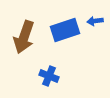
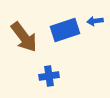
brown arrow: rotated 56 degrees counterclockwise
blue cross: rotated 30 degrees counterclockwise
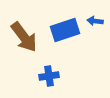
blue arrow: rotated 14 degrees clockwise
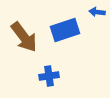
blue arrow: moved 2 px right, 9 px up
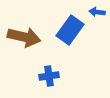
blue rectangle: moved 5 px right; rotated 36 degrees counterclockwise
brown arrow: rotated 40 degrees counterclockwise
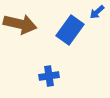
blue arrow: rotated 49 degrees counterclockwise
brown arrow: moved 4 px left, 13 px up
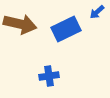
blue rectangle: moved 4 px left, 1 px up; rotated 28 degrees clockwise
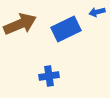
blue arrow: rotated 28 degrees clockwise
brown arrow: rotated 36 degrees counterclockwise
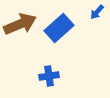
blue arrow: rotated 35 degrees counterclockwise
blue rectangle: moved 7 px left, 1 px up; rotated 16 degrees counterclockwise
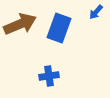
blue arrow: moved 1 px left
blue rectangle: rotated 28 degrees counterclockwise
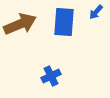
blue rectangle: moved 5 px right, 6 px up; rotated 16 degrees counterclockwise
blue cross: moved 2 px right; rotated 18 degrees counterclockwise
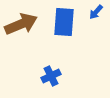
brown arrow: moved 1 px right
